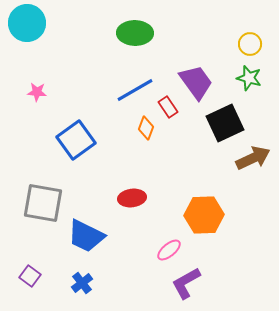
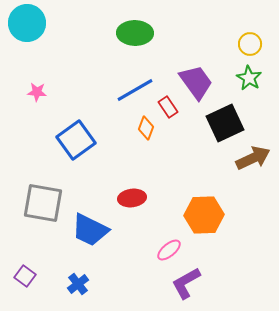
green star: rotated 15 degrees clockwise
blue trapezoid: moved 4 px right, 6 px up
purple square: moved 5 px left
blue cross: moved 4 px left, 1 px down
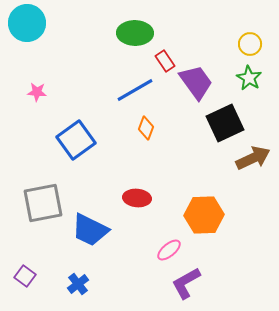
red rectangle: moved 3 px left, 46 px up
red ellipse: moved 5 px right; rotated 12 degrees clockwise
gray square: rotated 21 degrees counterclockwise
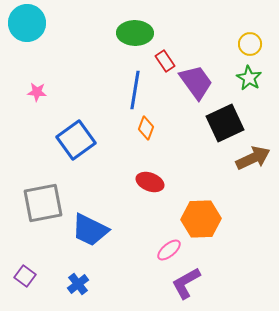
blue line: rotated 51 degrees counterclockwise
red ellipse: moved 13 px right, 16 px up; rotated 16 degrees clockwise
orange hexagon: moved 3 px left, 4 px down
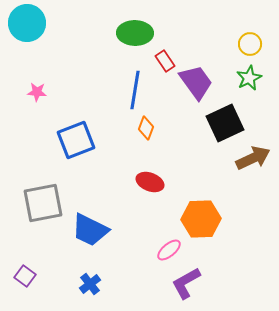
green star: rotated 15 degrees clockwise
blue square: rotated 15 degrees clockwise
blue cross: moved 12 px right
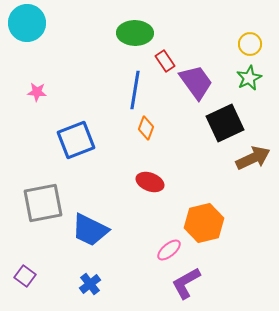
orange hexagon: moved 3 px right, 4 px down; rotated 12 degrees counterclockwise
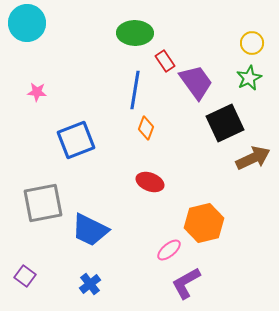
yellow circle: moved 2 px right, 1 px up
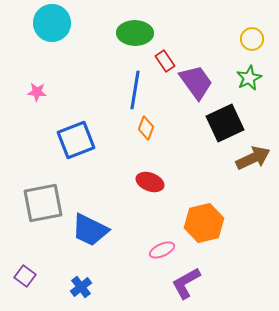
cyan circle: moved 25 px right
yellow circle: moved 4 px up
pink ellipse: moved 7 px left; rotated 15 degrees clockwise
blue cross: moved 9 px left, 3 px down
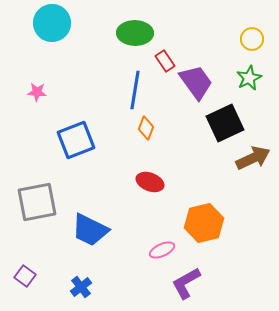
gray square: moved 6 px left, 1 px up
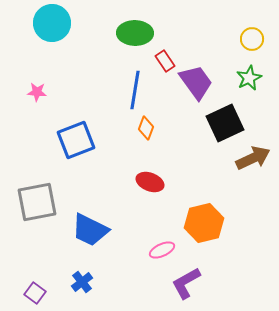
purple square: moved 10 px right, 17 px down
blue cross: moved 1 px right, 5 px up
